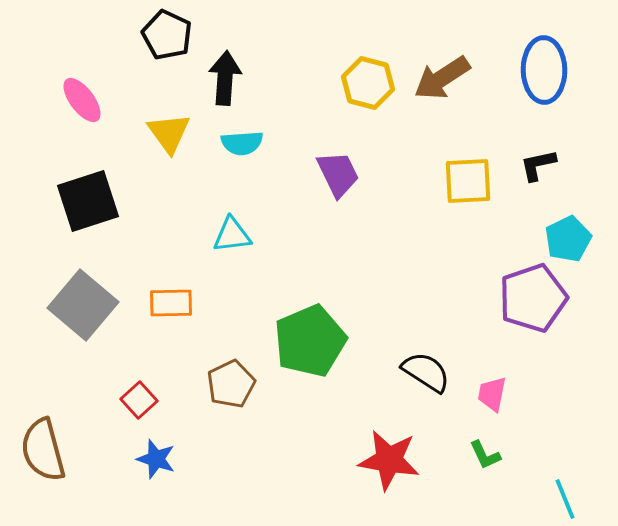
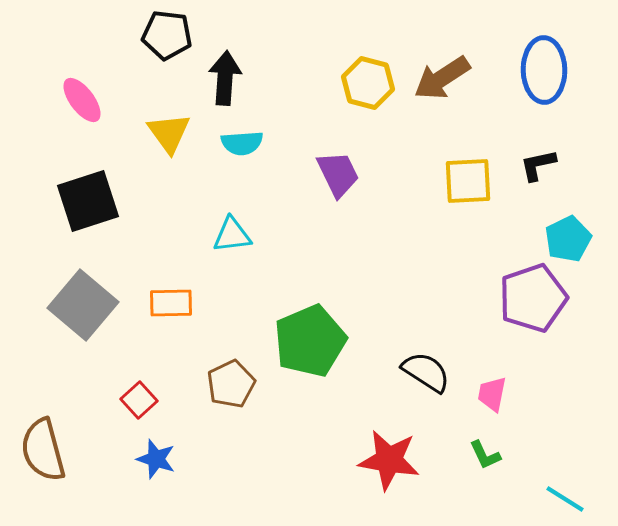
black pentagon: rotated 18 degrees counterclockwise
cyan line: rotated 36 degrees counterclockwise
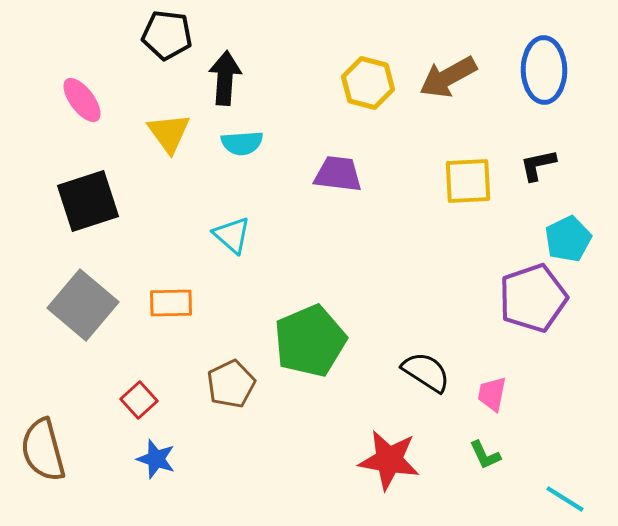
brown arrow: moved 6 px right, 1 px up; rotated 4 degrees clockwise
purple trapezoid: rotated 57 degrees counterclockwise
cyan triangle: rotated 48 degrees clockwise
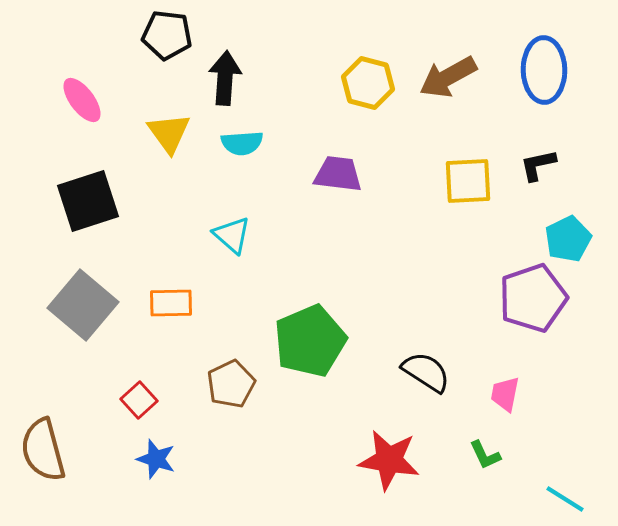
pink trapezoid: moved 13 px right
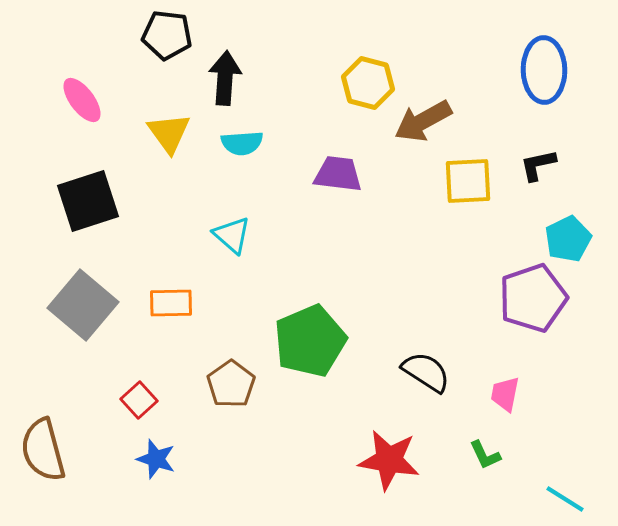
brown arrow: moved 25 px left, 44 px down
brown pentagon: rotated 9 degrees counterclockwise
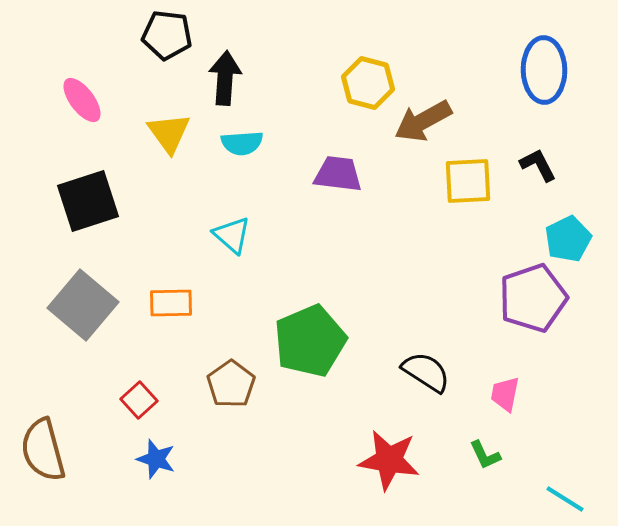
black L-shape: rotated 75 degrees clockwise
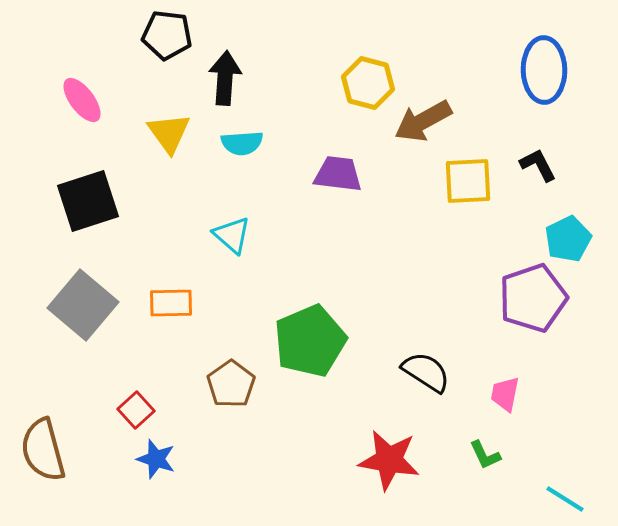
red square: moved 3 px left, 10 px down
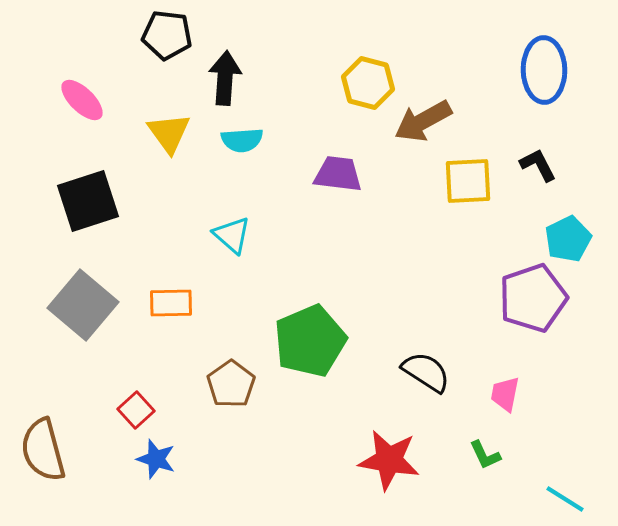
pink ellipse: rotated 9 degrees counterclockwise
cyan semicircle: moved 3 px up
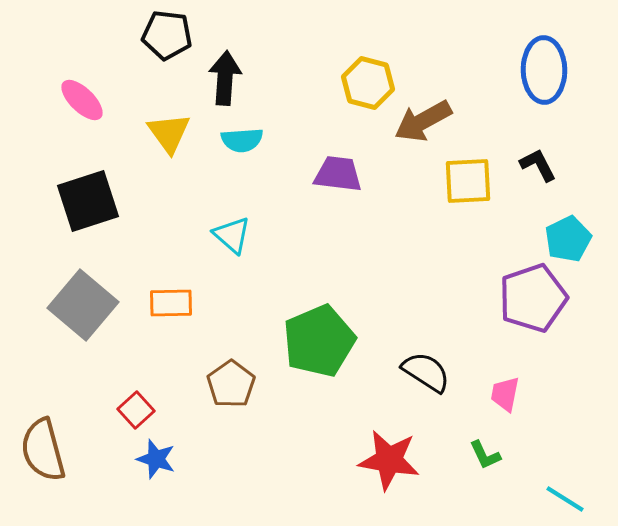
green pentagon: moved 9 px right
